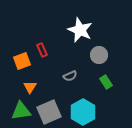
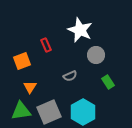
red rectangle: moved 4 px right, 5 px up
gray circle: moved 3 px left
green rectangle: moved 2 px right
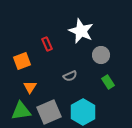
white star: moved 1 px right, 1 px down
red rectangle: moved 1 px right, 1 px up
gray circle: moved 5 px right
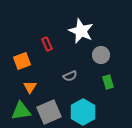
green rectangle: rotated 16 degrees clockwise
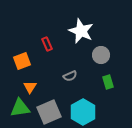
green triangle: moved 1 px left, 3 px up
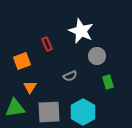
gray circle: moved 4 px left, 1 px down
green triangle: moved 5 px left
gray square: rotated 20 degrees clockwise
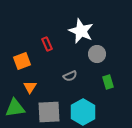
gray circle: moved 2 px up
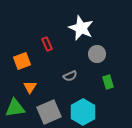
white star: moved 3 px up
gray square: rotated 20 degrees counterclockwise
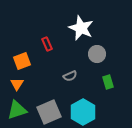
orange triangle: moved 13 px left, 3 px up
green triangle: moved 2 px right, 2 px down; rotated 10 degrees counterclockwise
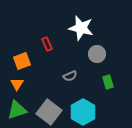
white star: rotated 10 degrees counterclockwise
gray square: rotated 30 degrees counterclockwise
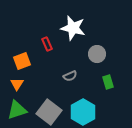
white star: moved 8 px left
